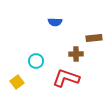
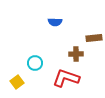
cyan circle: moved 1 px left, 2 px down
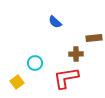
blue semicircle: rotated 40 degrees clockwise
red L-shape: rotated 28 degrees counterclockwise
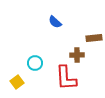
brown cross: moved 1 px right, 1 px down
red L-shape: rotated 84 degrees counterclockwise
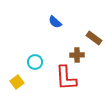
brown rectangle: rotated 42 degrees clockwise
cyan circle: moved 1 px up
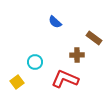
red L-shape: moved 1 px left, 1 px down; rotated 116 degrees clockwise
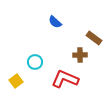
brown cross: moved 3 px right
yellow square: moved 1 px left, 1 px up
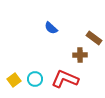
blue semicircle: moved 4 px left, 6 px down
cyan circle: moved 17 px down
yellow square: moved 2 px left, 1 px up
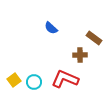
cyan circle: moved 1 px left, 3 px down
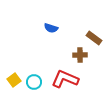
blue semicircle: rotated 24 degrees counterclockwise
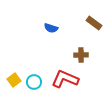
brown rectangle: moved 15 px up
brown cross: moved 1 px right
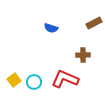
brown rectangle: rotated 63 degrees counterclockwise
brown cross: moved 2 px right
